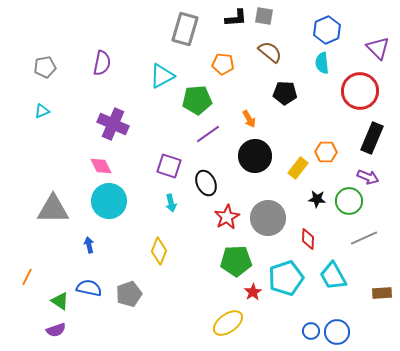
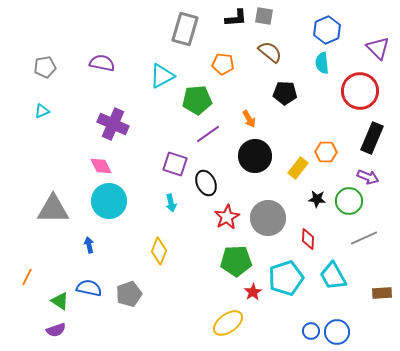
purple semicircle at (102, 63): rotated 90 degrees counterclockwise
purple square at (169, 166): moved 6 px right, 2 px up
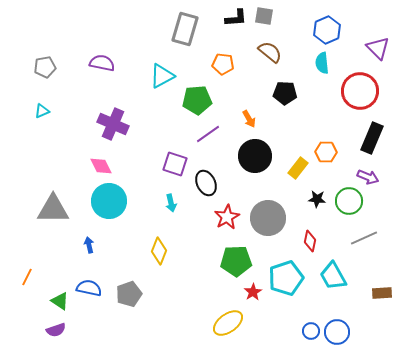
red diamond at (308, 239): moved 2 px right, 2 px down; rotated 10 degrees clockwise
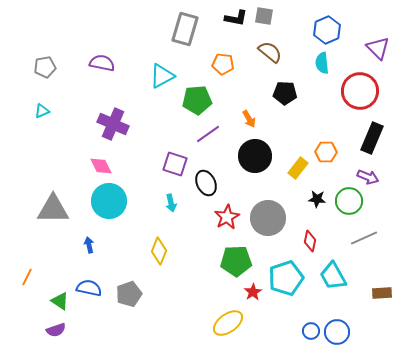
black L-shape at (236, 18): rotated 15 degrees clockwise
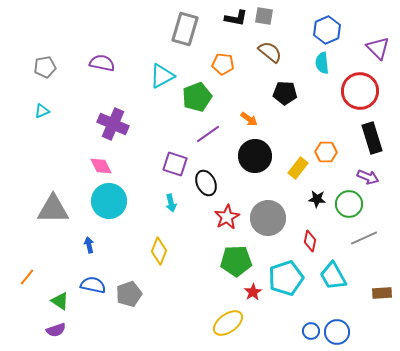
green pentagon at (197, 100): moved 3 px up; rotated 16 degrees counterclockwise
orange arrow at (249, 119): rotated 24 degrees counterclockwise
black rectangle at (372, 138): rotated 40 degrees counterclockwise
green circle at (349, 201): moved 3 px down
orange line at (27, 277): rotated 12 degrees clockwise
blue semicircle at (89, 288): moved 4 px right, 3 px up
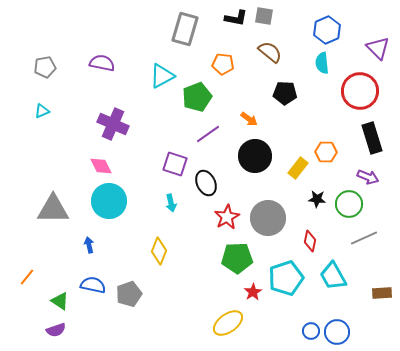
green pentagon at (236, 261): moved 1 px right, 3 px up
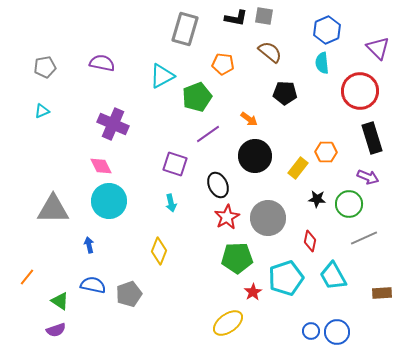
black ellipse at (206, 183): moved 12 px right, 2 px down
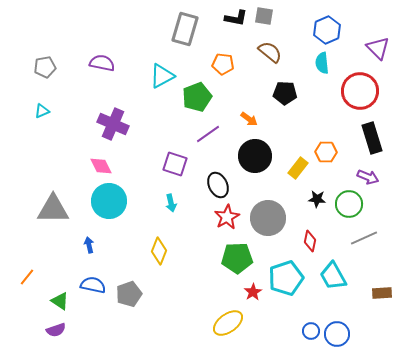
blue circle at (337, 332): moved 2 px down
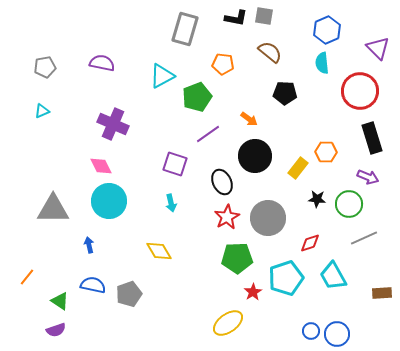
black ellipse at (218, 185): moved 4 px right, 3 px up
red diamond at (310, 241): moved 2 px down; rotated 60 degrees clockwise
yellow diamond at (159, 251): rotated 52 degrees counterclockwise
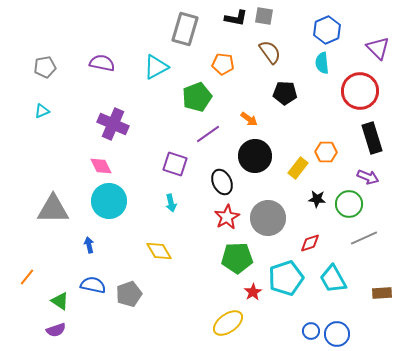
brown semicircle at (270, 52): rotated 15 degrees clockwise
cyan triangle at (162, 76): moved 6 px left, 9 px up
cyan trapezoid at (333, 276): moved 3 px down
